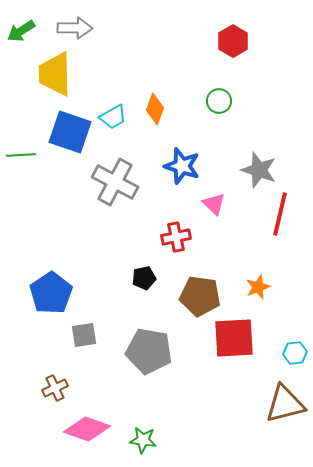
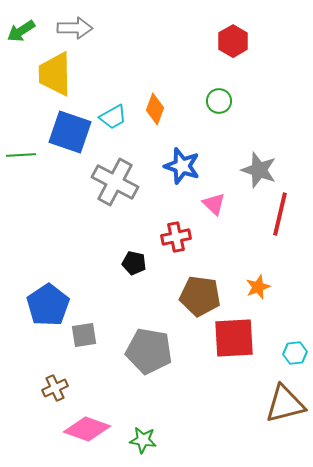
black pentagon: moved 10 px left, 15 px up; rotated 25 degrees clockwise
blue pentagon: moved 3 px left, 12 px down
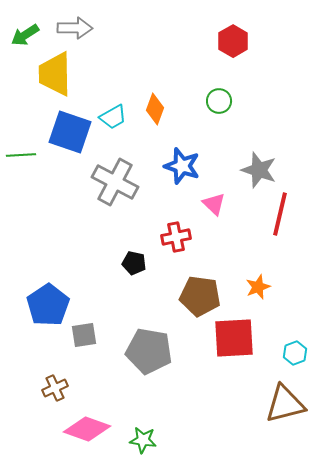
green arrow: moved 4 px right, 4 px down
cyan hexagon: rotated 15 degrees counterclockwise
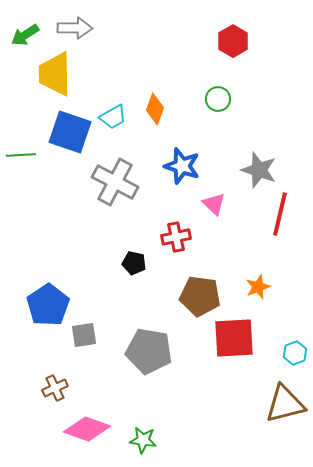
green circle: moved 1 px left, 2 px up
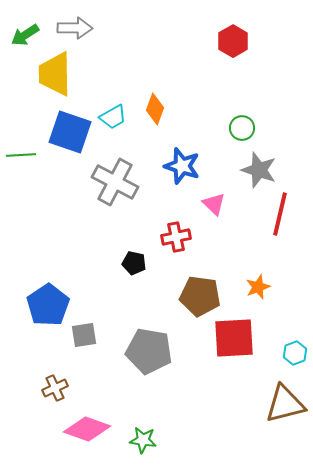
green circle: moved 24 px right, 29 px down
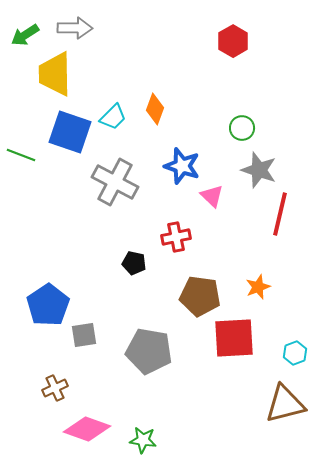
cyan trapezoid: rotated 16 degrees counterclockwise
green line: rotated 24 degrees clockwise
pink triangle: moved 2 px left, 8 px up
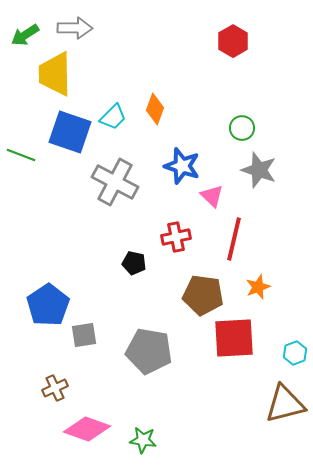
red line: moved 46 px left, 25 px down
brown pentagon: moved 3 px right, 1 px up
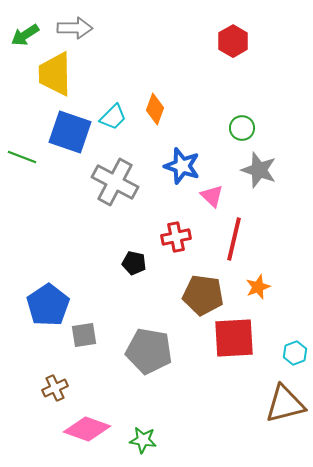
green line: moved 1 px right, 2 px down
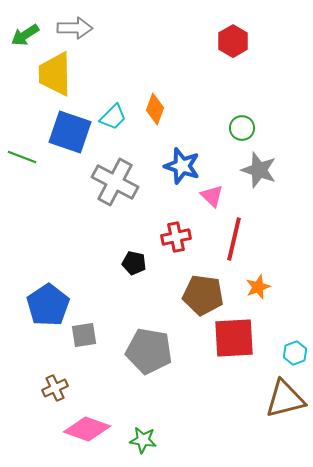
brown triangle: moved 5 px up
